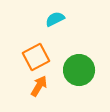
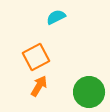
cyan semicircle: moved 1 px right, 2 px up
green circle: moved 10 px right, 22 px down
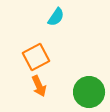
cyan semicircle: rotated 150 degrees clockwise
orange arrow: rotated 125 degrees clockwise
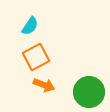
cyan semicircle: moved 26 px left, 9 px down
orange arrow: moved 5 px right, 1 px up; rotated 45 degrees counterclockwise
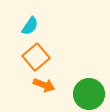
orange square: rotated 12 degrees counterclockwise
green circle: moved 2 px down
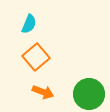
cyan semicircle: moved 1 px left, 2 px up; rotated 12 degrees counterclockwise
orange arrow: moved 1 px left, 7 px down
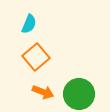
green circle: moved 10 px left
